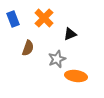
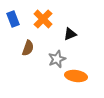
orange cross: moved 1 px left, 1 px down
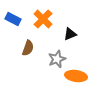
blue rectangle: rotated 42 degrees counterclockwise
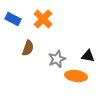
black triangle: moved 18 px right, 22 px down; rotated 32 degrees clockwise
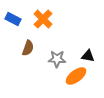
gray star: rotated 24 degrees clockwise
orange ellipse: rotated 45 degrees counterclockwise
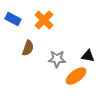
orange cross: moved 1 px right, 1 px down
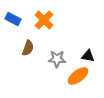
orange ellipse: moved 2 px right
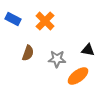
orange cross: moved 1 px right, 1 px down
brown semicircle: moved 5 px down
black triangle: moved 6 px up
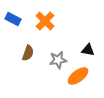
gray star: moved 1 px right, 1 px down; rotated 12 degrees counterclockwise
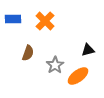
blue rectangle: rotated 28 degrees counterclockwise
black triangle: rotated 24 degrees counterclockwise
gray star: moved 3 px left, 5 px down; rotated 24 degrees counterclockwise
